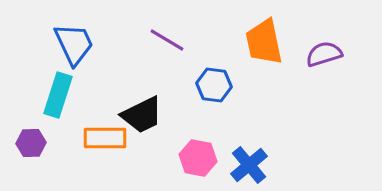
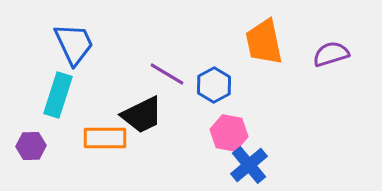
purple line: moved 34 px down
purple semicircle: moved 7 px right
blue hexagon: rotated 24 degrees clockwise
purple hexagon: moved 3 px down
pink hexagon: moved 31 px right, 25 px up
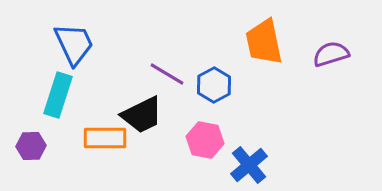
pink hexagon: moved 24 px left, 7 px down
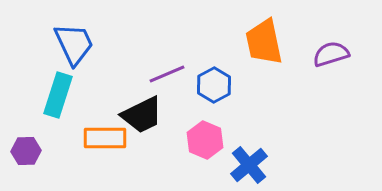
purple line: rotated 54 degrees counterclockwise
pink hexagon: rotated 12 degrees clockwise
purple hexagon: moved 5 px left, 5 px down
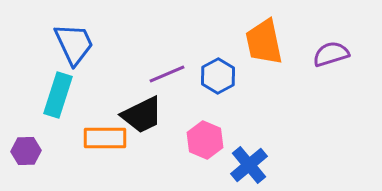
blue hexagon: moved 4 px right, 9 px up
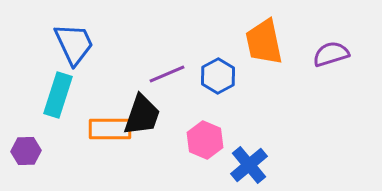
black trapezoid: rotated 45 degrees counterclockwise
orange rectangle: moved 5 px right, 9 px up
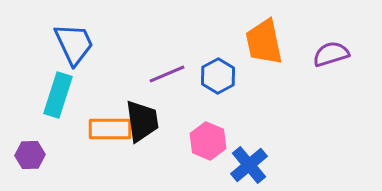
black trapezoid: moved 6 px down; rotated 27 degrees counterclockwise
pink hexagon: moved 3 px right, 1 px down
purple hexagon: moved 4 px right, 4 px down
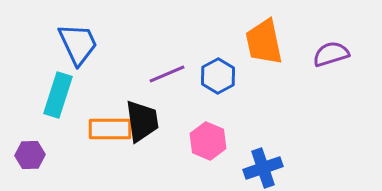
blue trapezoid: moved 4 px right
blue cross: moved 14 px right, 3 px down; rotated 21 degrees clockwise
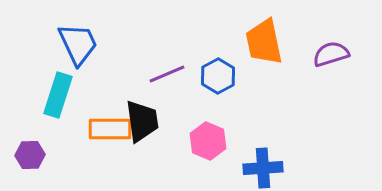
blue cross: rotated 15 degrees clockwise
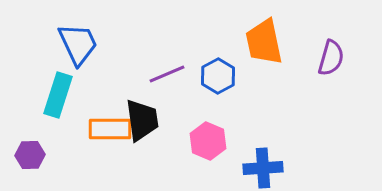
purple semicircle: moved 4 px down; rotated 123 degrees clockwise
black trapezoid: moved 1 px up
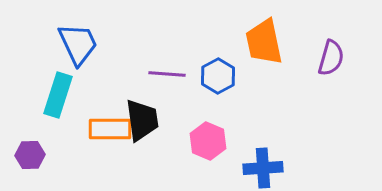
purple line: rotated 27 degrees clockwise
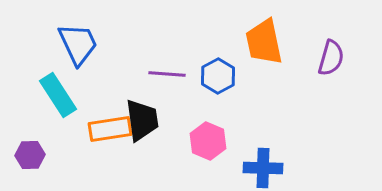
cyan rectangle: rotated 51 degrees counterclockwise
orange rectangle: rotated 9 degrees counterclockwise
blue cross: rotated 6 degrees clockwise
